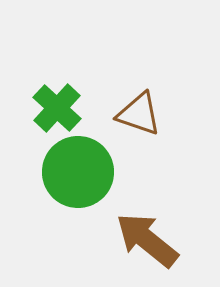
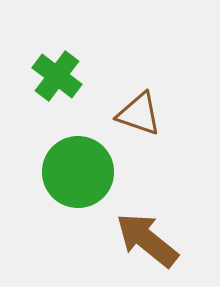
green cross: moved 32 px up; rotated 6 degrees counterclockwise
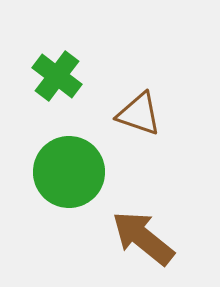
green circle: moved 9 px left
brown arrow: moved 4 px left, 2 px up
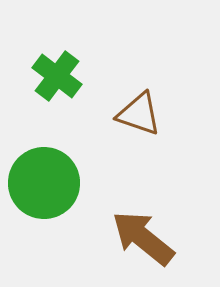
green circle: moved 25 px left, 11 px down
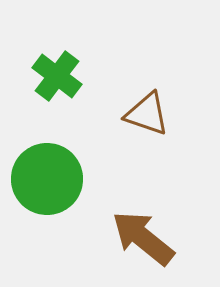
brown triangle: moved 8 px right
green circle: moved 3 px right, 4 px up
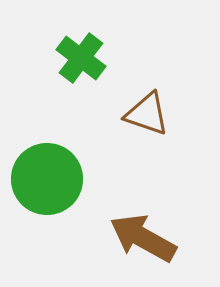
green cross: moved 24 px right, 18 px up
brown arrow: rotated 10 degrees counterclockwise
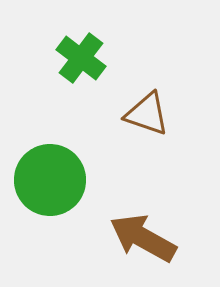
green circle: moved 3 px right, 1 px down
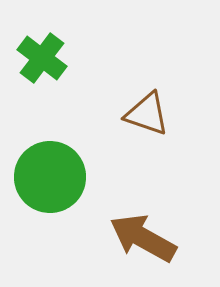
green cross: moved 39 px left
green circle: moved 3 px up
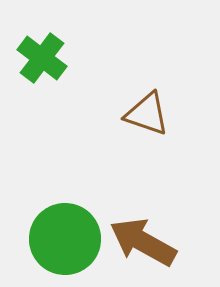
green circle: moved 15 px right, 62 px down
brown arrow: moved 4 px down
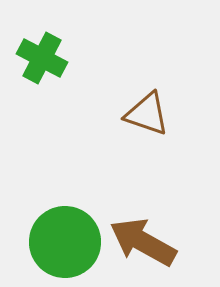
green cross: rotated 9 degrees counterclockwise
green circle: moved 3 px down
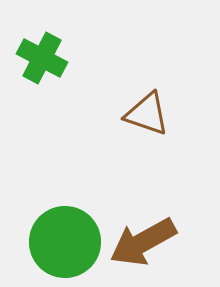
brown arrow: rotated 58 degrees counterclockwise
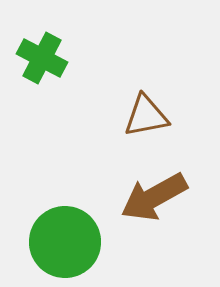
brown triangle: moved 1 px left, 2 px down; rotated 30 degrees counterclockwise
brown arrow: moved 11 px right, 45 px up
